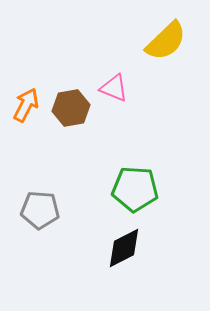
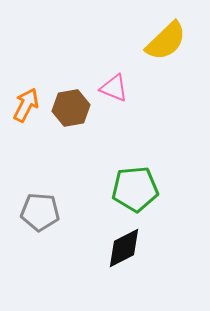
green pentagon: rotated 9 degrees counterclockwise
gray pentagon: moved 2 px down
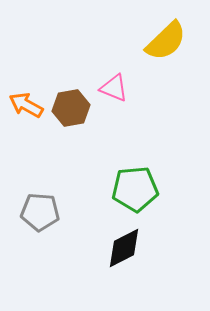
orange arrow: rotated 88 degrees counterclockwise
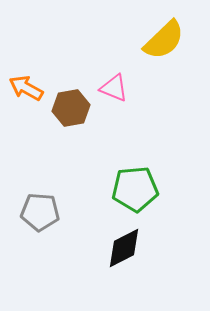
yellow semicircle: moved 2 px left, 1 px up
orange arrow: moved 17 px up
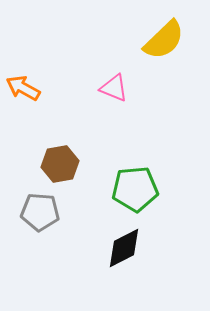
orange arrow: moved 3 px left
brown hexagon: moved 11 px left, 56 px down
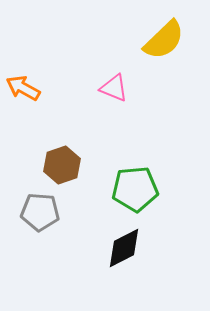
brown hexagon: moved 2 px right, 1 px down; rotated 9 degrees counterclockwise
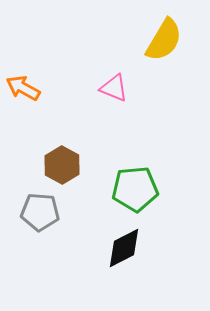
yellow semicircle: rotated 15 degrees counterclockwise
brown hexagon: rotated 12 degrees counterclockwise
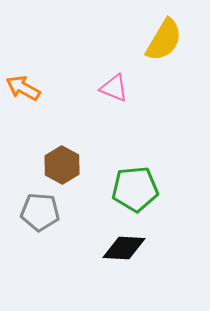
black diamond: rotated 30 degrees clockwise
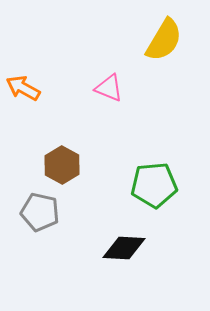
pink triangle: moved 5 px left
green pentagon: moved 19 px right, 4 px up
gray pentagon: rotated 9 degrees clockwise
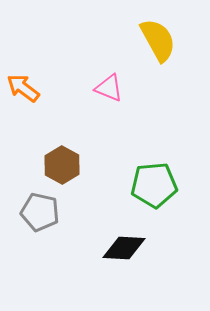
yellow semicircle: moved 6 px left; rotated 60 degrees counterclockwise
orange arrow: rotated 8 degrees clockwise
